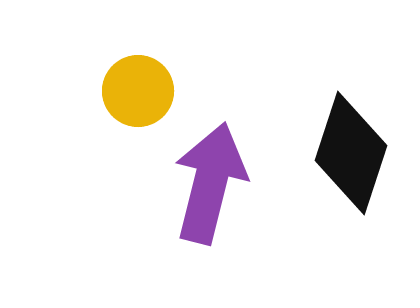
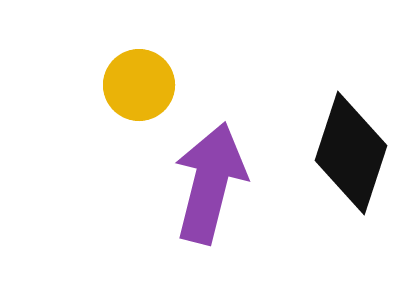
yellow circle: moved 1 px right, 6 px up
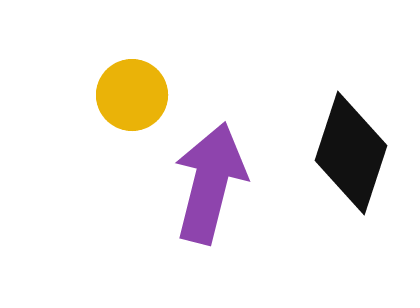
yellow circle: moved 7 px left, 10 px down
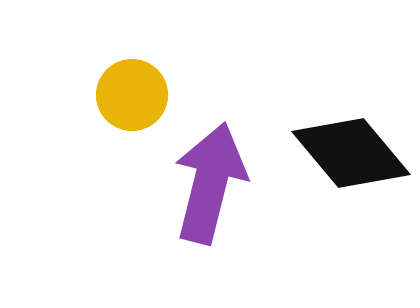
black diamond: rotated 58 degrees counterclockwise
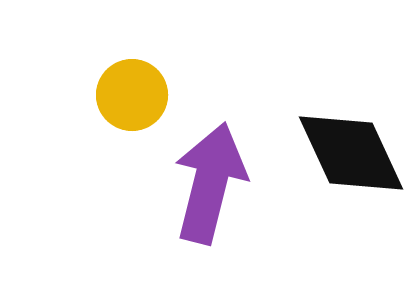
black diamond: rotated 15 degrees clockwise
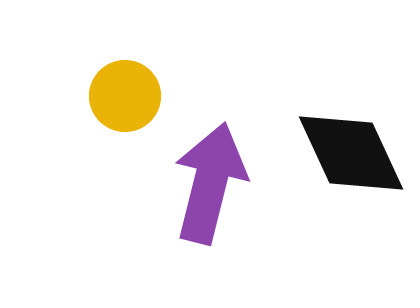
yellow circle: moved 7 px left, 1 px down
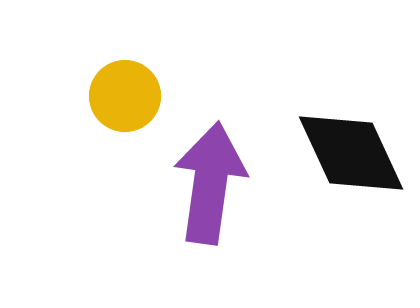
purple arrow: rotated 6 degrees counterclockwise
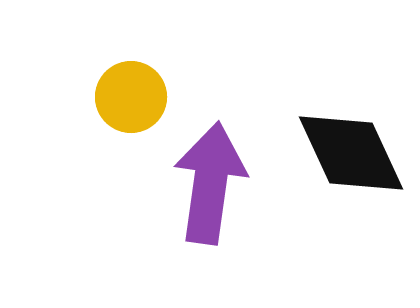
yellow circle: moved 6 px right, 1 px down
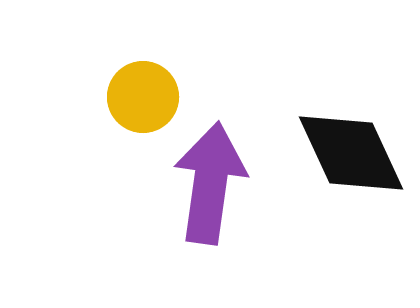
yellow circle: moved 12 px right
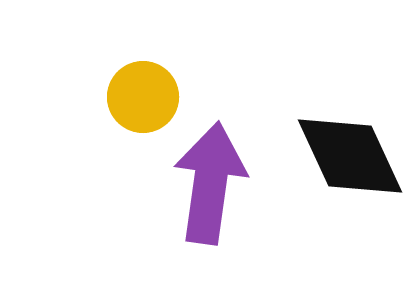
black diamond: moved 1 px left, 3 px down
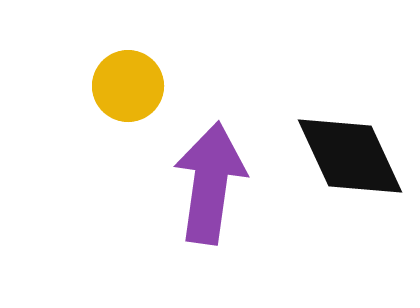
yellow circle: moved 15 px left, 11 px up
